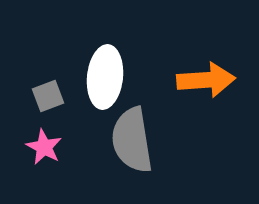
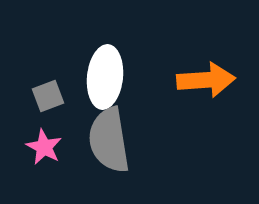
gray semicircle: moved 23 px left
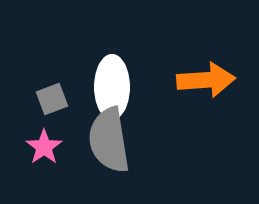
white ellipse: moved 7 px right, 10 px down; rotated 6 degrees counterclockwise
gray square: moved 4 px right, 3 px down
pink star: rotated 9 degrees clockwise
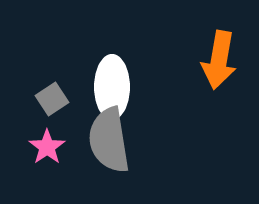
orange arrow: moved 13 px right, 20 px up; rotated 104 degrees clockwise
gray square: rotated 12 degrees counterclockwise
pink star: moved 3 px right
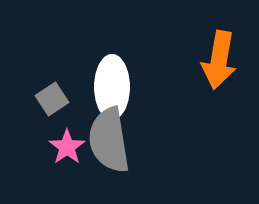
pink star: moved 20 px right
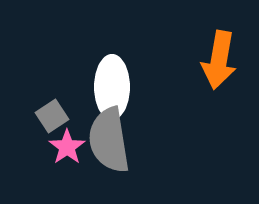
gray square: moved 17 px down
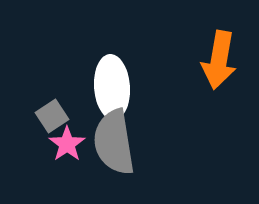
white ellipse: rotated 4 degrees counterclockwise
gray semicircle: moved 5 px right, 2 px down
pink star: moved 3 px up
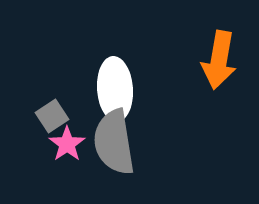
white ellipse: moved 3 px right, 2 px down
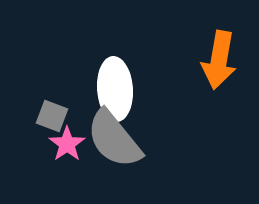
gray square: rotated 36 degrees counterclockwise
gray semicircle: moved 3 px up; rotated 30 degrees counterclockwise
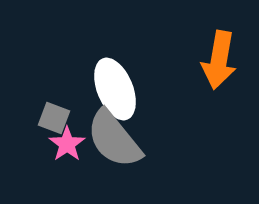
white ellipse: rotated 18 degrees counterclockwise
gray square: moved 2 px right, 2 px down
